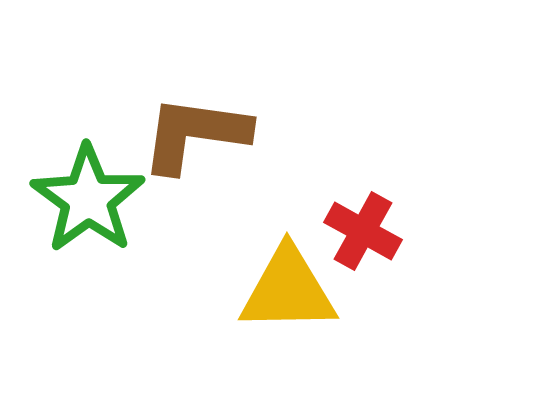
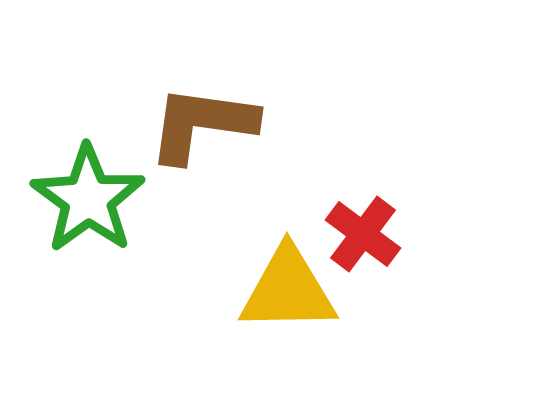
brown L-shape: moved 7 px right, 10 px up
red cross: moved 3 px down; rotated 8 degrees clockwise
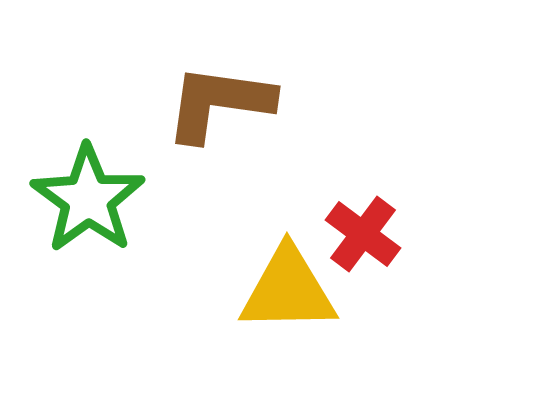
brown L-shape: moved 17 px right, 21 px up
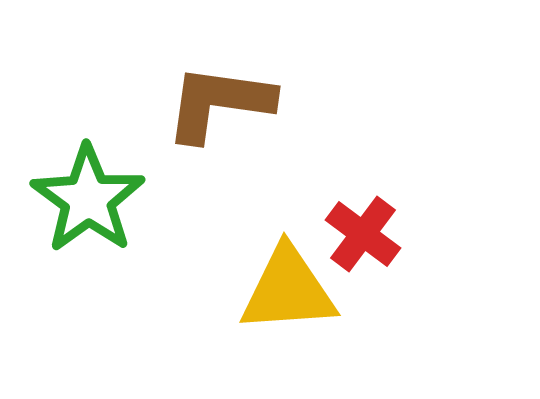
yellow triangle: rotated 3 degrees counterclockwise
